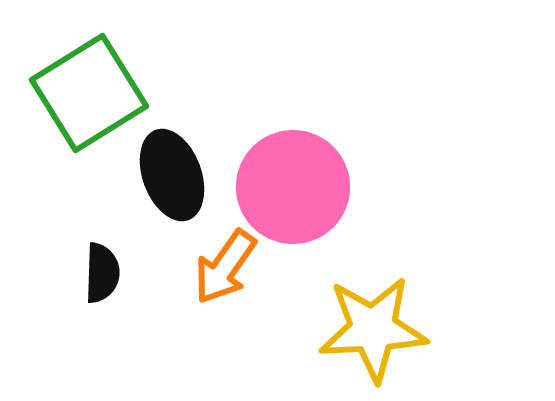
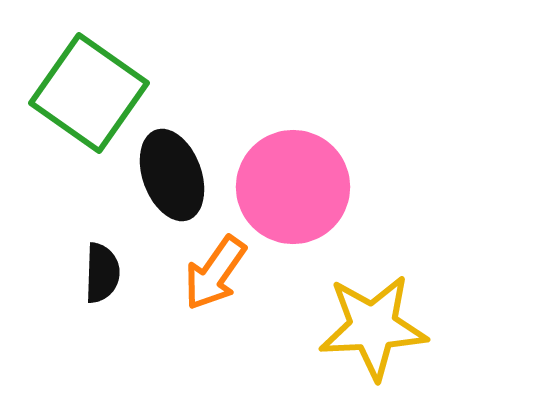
green square: rotated 23 degrees counterclockwise
orange arrow: moved 10 px left, 6 px down
yellow star: moved 2 px up
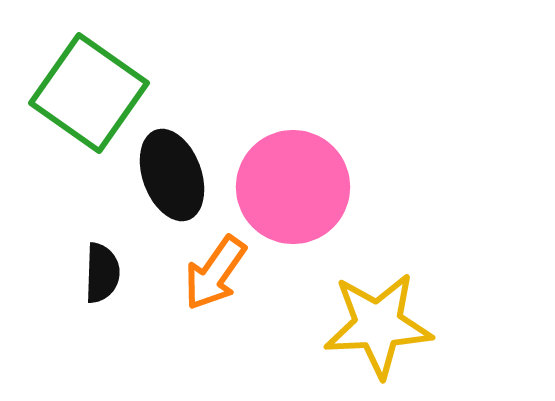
yellow star: moved 5 px right, 2 px up
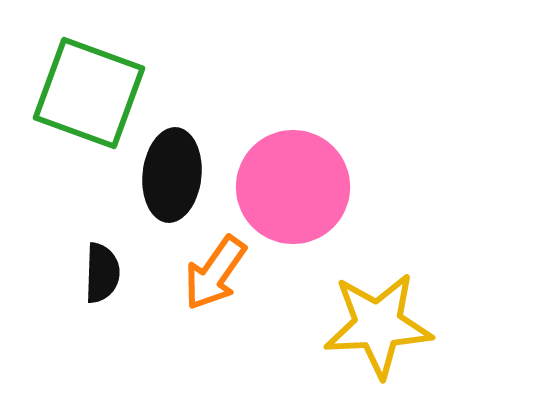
green square: rotated 15 degrees counterclockwise
black ellipse: rotated 26 degrees clockwise
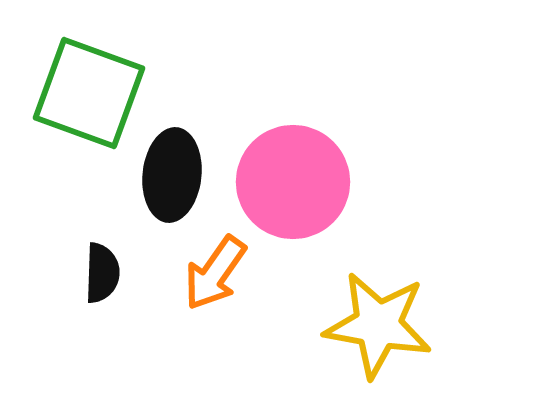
pink circle: moved 5 px up
yellow star: rotated 13 degrees clockwise
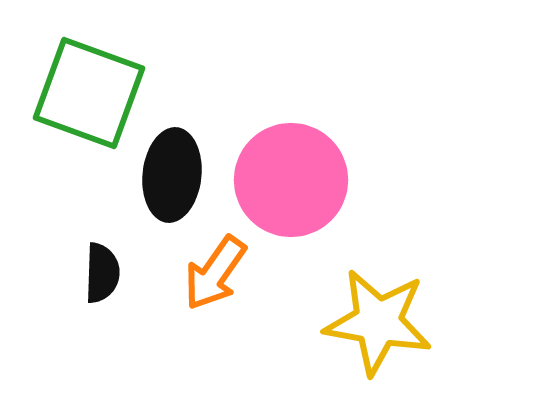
pink circle: moved 2 px left, 2 px up
yellow star: moved 3 px up
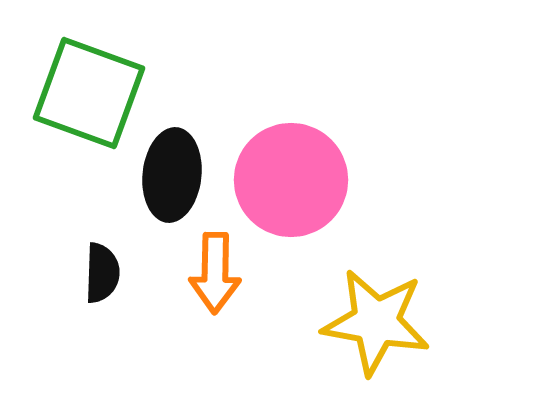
orange arrow: rotated 34 degrees counterclockwise
yellow star: moved 2 px left
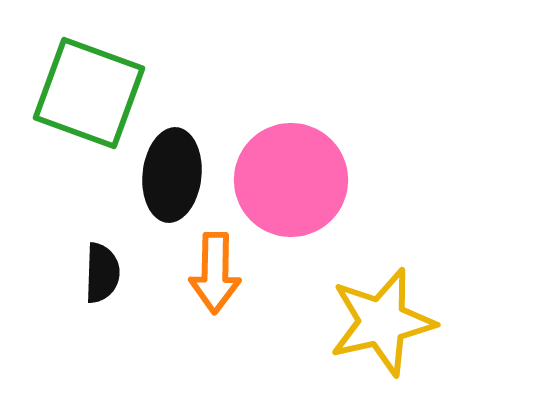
yellow star: moved 6 px right; rotated 23 degrees counterclockwise
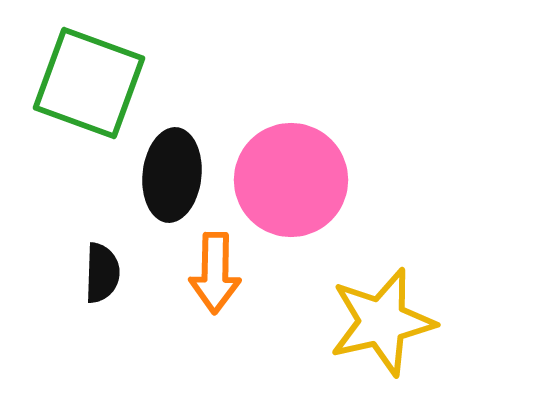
green square: moved 10 px up
